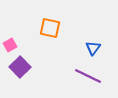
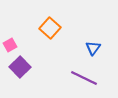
orange square: rotated 30 degrees clockwise
purple line: moved 4 px left, 2 px down
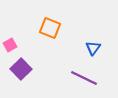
orange square: rotated 20 degrees counterclockwise
purple square: moved 1 px right, 2 px down
